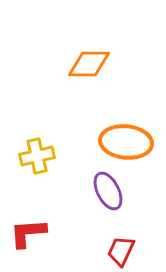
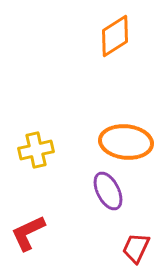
orange diamond: moved 26 px right, 28 px up; rotated 33 degrees counterclockwise
yellow cross: moved 1 px left, 6 px up
red L-shape: rotated 21 degrees counterclockwise
red trapezoid: moved 15 px right, 3 px up
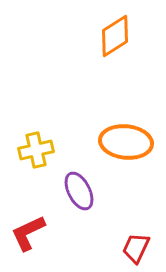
purple ellipse: moved 29 px left
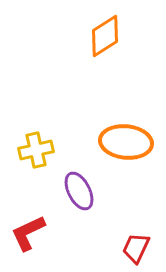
orange diamond: moved 10 px left
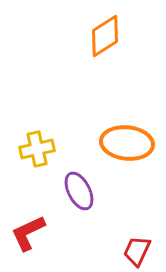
orange ellipse: moved 1 px right, 1 px down
yellow cross: moved 1 px right, 1 px up
red trapezoid: moved 1 px right, 3 px down
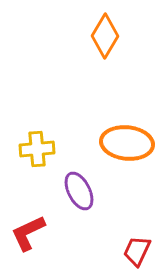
orange diamond: rotated 27 degrees counterclockwise
yellow cross: rotated 8 degrees clockwise
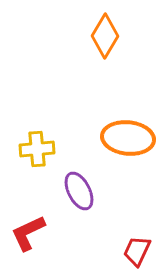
orange ellipse: moved 1 px right, 5 px up
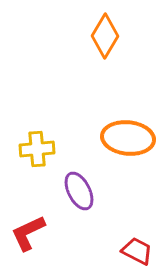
red trapezoid: rotated 92 degrees clockwise
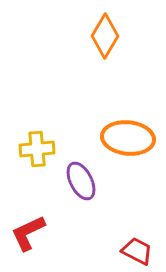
purple ellipse: moved 2 px right, 10 px up
